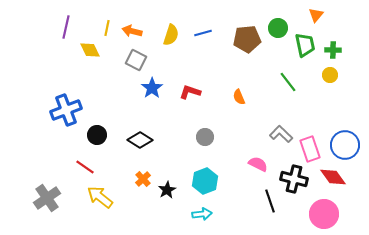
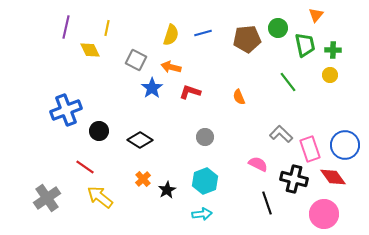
orange arrow: moved 39 px right, 36 px down
black circle: moved 2 px right, 4 px up
black line: moved 3 px left, 2 px down
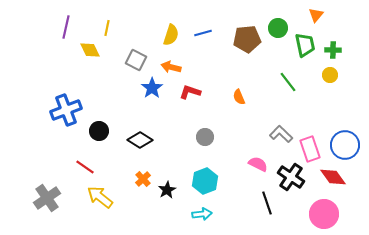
black cross: moved 3 px left, 2 px up; rotated 20 degrees clockwise
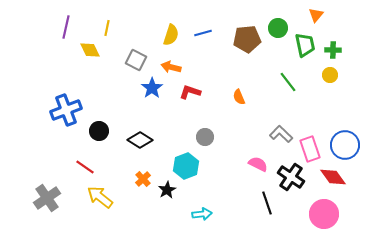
cyan hexagon: moved 19 px left, 15 px up
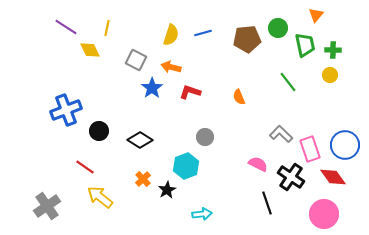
purple line: rotated 70 degrees counterclockwise
gray cross: moved 8 px down
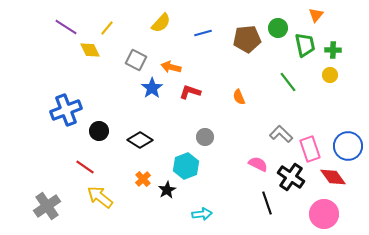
yellow line: rotated 28 degrees clockwise
yellow semicircle: moved 10 px left, 12 px up; rotated 25 degrees clockwise
blue circle: moved 3 px right, 1 px down
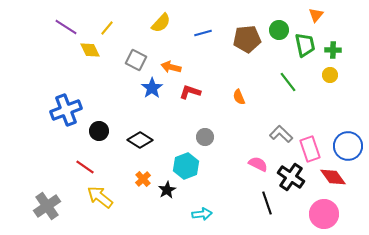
green circle: moved 1 px right, 2 px down
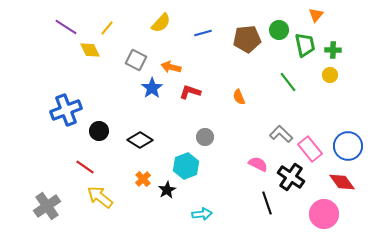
pink rectangle: rotated 20 degrees counterclockwise
red diamond: moved 9 px right, 5 px down
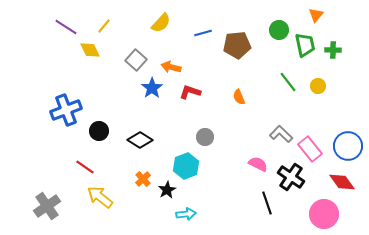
yellow line: moved 3 px left, 2 px up
brown pentagon: moved 10 px left, 6 px down
gray square: rotated 15 degrees clockwise
yellow circle: moved 12 px left, 11 px down
cyan arrow: moved 16 px left
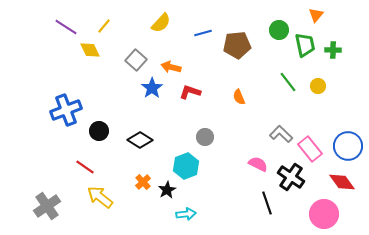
orange cross: moved 3 px down
